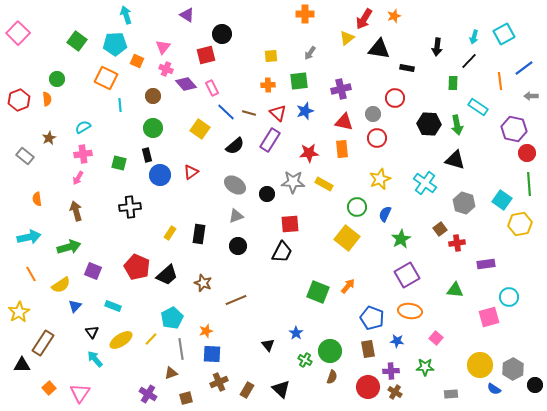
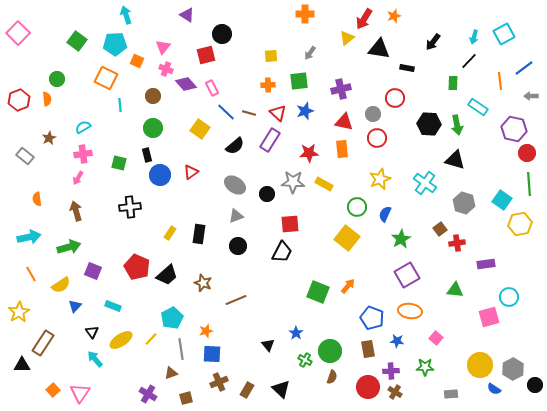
black arrow at (437, 47): moved 4 px left, 5 px up; rotated 30 degrees clockwise
orange square at (49, 388): moved 4 px right, 2 px down
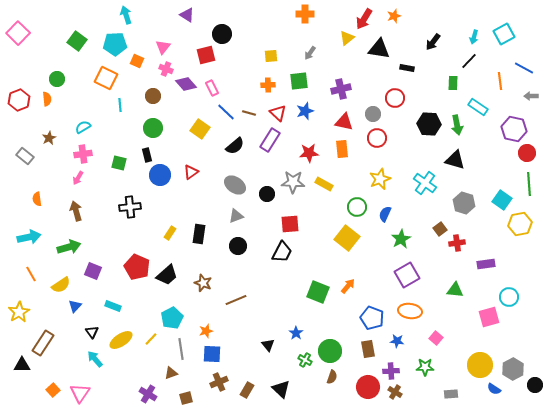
blue line at (524, 68): rotated 66 degrees clockwise
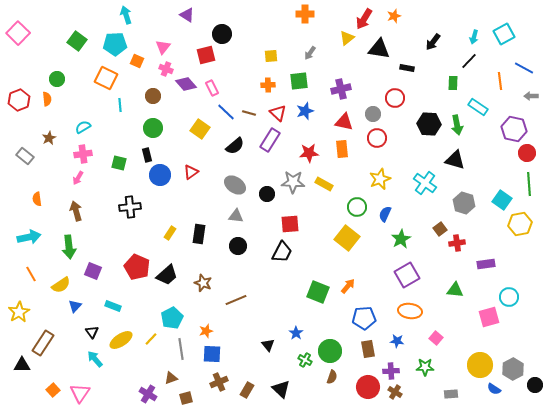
gray triangle at (236, 216): rotated 28 degrees clockwise
green arrow at (69, 247): rotated 100 degrees clockwise
blue pentagon at (372, 318): moved 8 px left; rotated 25 degrees counterclockwise
brown triangle at (171, 373): moved 5 px down
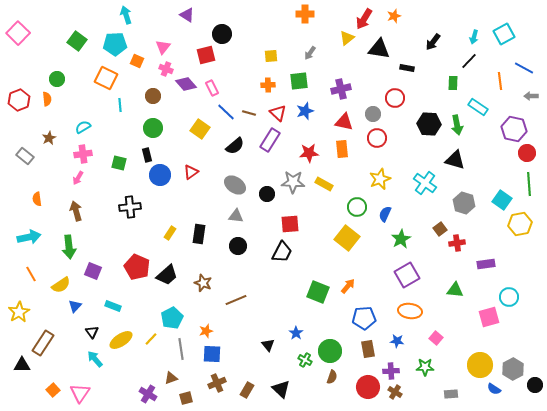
brown cross at (219, 382): moved 2 px left, 1 px down
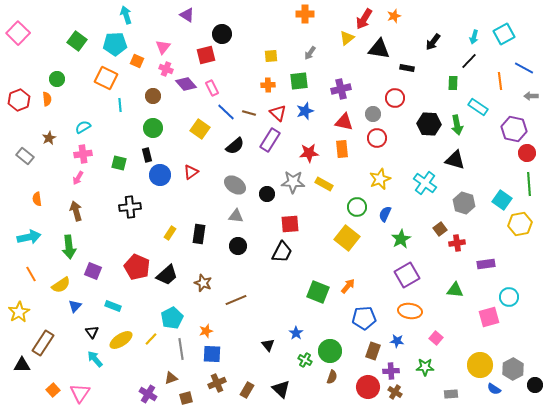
brown rectangle at (368, 349): moved 5 px right, 2 px down; rotated 30 degrees clockwise
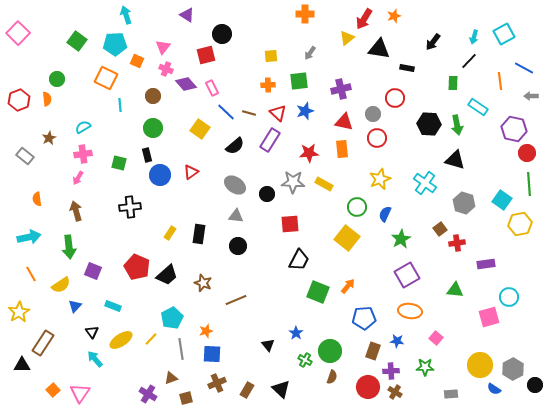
black trapezoid at (282, 252): moved 17 px right, 8 px down
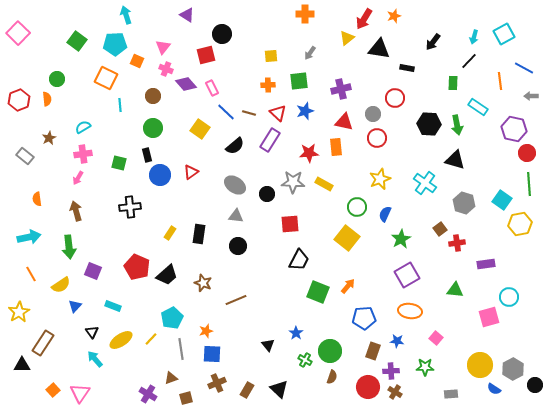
orange rectangle at (342, 149): moved 6 px left, 2 px up
black triangle at (281, 389): moved 2 px left
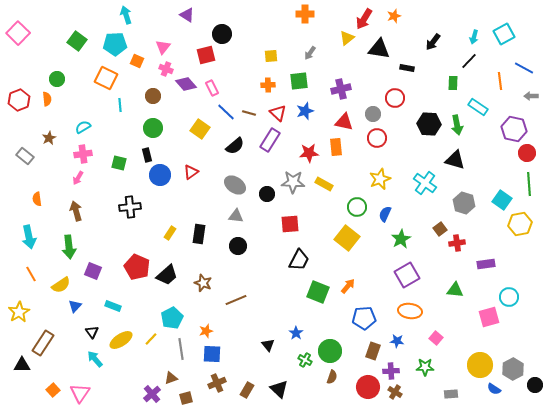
cyan arrow at (29, 237): rotated 90 degrees clockwise
purple cross at (148, 394): moved 4 px right; rotated 18 degrees clockwise
